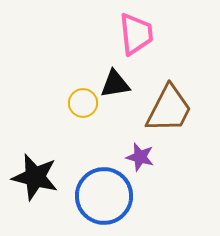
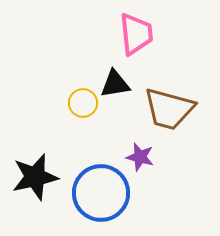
brown trapezoid: rotated 78 degrees clockwise
black star: rotated 27 degrees counterclockwise
blue circle: moved 3 px left, 3 px up
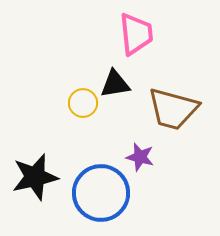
brown trapezoid: moved 4 px right
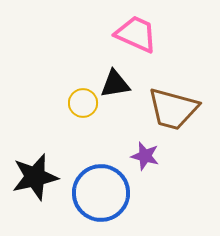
pink trapezoid: rotated 60 degrees counterclockwise
purple star: moved 5 px right, 1 px up
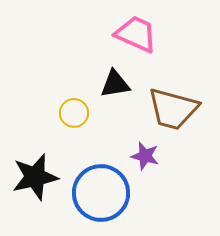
yellow circle: moved 9 px left, 10 px down
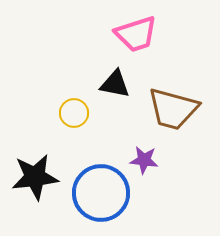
pink trapezoid: rotated 138 degrees clockwise
black triangle: rotated 20 degrees clockwise
purple star: moved 1 px left, 4 px down; rotated 8 degrees counterclockwise
black star: rotated 6 degrees clockwise
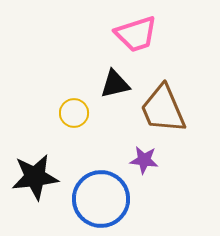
black triangle: rotated 24 degrees counterclockwise
brown trapezoid: moved 10 px left; rotated 52 degrees clockwise
blue circle: moved 6 px down
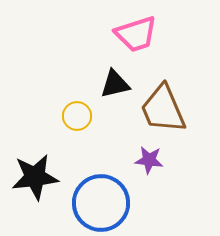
yellow circle: moved 3 px right, 3 px down
purple star: moved 5 px right
blue circle: moved 4 px down
